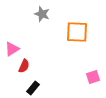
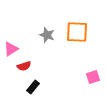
gray star: moved 5 px right, 21 px down
pink triangle: moved 1 px left
red semicircle: rotated 48 degrees clockwise
black rectangle: moved 1 px up
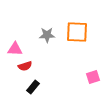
gray star: rotated 21 degrees counterclockwise
pink triangle: moved 4 px right; rotated 35 degrees clockwise
red semicircle: moved 1 px right
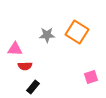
orange square: rotated 30 degrees clockwise
red semicircle: rotated 16 degrees clockwise
pink square: moved 2 px left
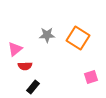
orange square: moved 1 px right, 6 px down
pink triangle: rotated 42 degrees counterclockwise
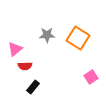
pink square: rotated 16 degrees counterclockwise
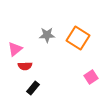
black rectangle: moved 1 px down
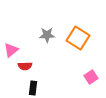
pink triangle: moved 4 px left, 1 px down
black rectangle: rotated 32 degrees counterclockwise
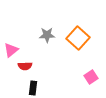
orange square: rotated 10 degrees clockwise
